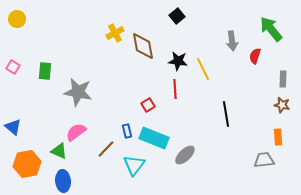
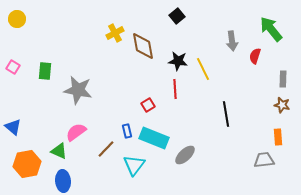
gray star: moved 2 px up
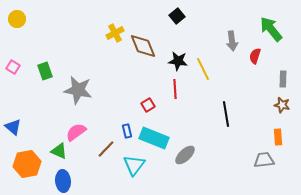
brown diamond: rotated 12 degrees counterclockwise
green rectangle: rotated 24 degrees counterclockwise
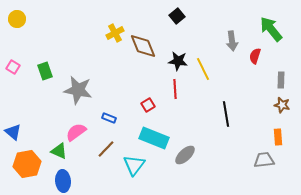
gray rectangle: moved 2 px left, 1 px down
blue triangle: moved 5 px down
blue rectangle: moved 18 px left, 13 px up; rotated 56 degrees counterclockwise
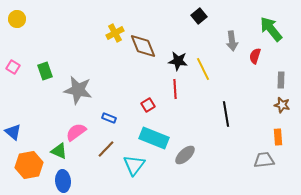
black square: moved 22 px right
orange hexagon: moved 2 px right, 1 px down
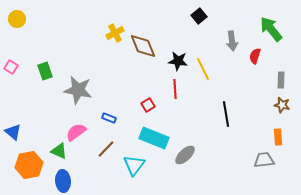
pink square: moved 2 px left
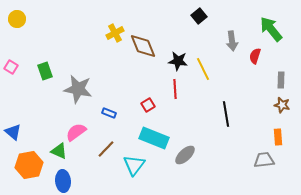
gray star: moved 1 px up
blue rectangle: moved 5 px up
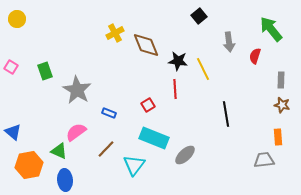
gray arrow: moved 3 px left, 1 px down
brown diamond: moved 3 px right, 1 px up
gray star: moved 1 px left, 1 px down; rotated 20 degrees clockwise
blue ellipse: moved 2 px right, 1 px up
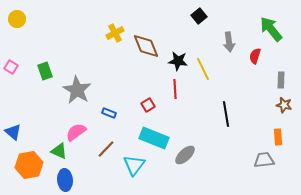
brown diamond: moved 1 px down
brown star: moved 2 px right
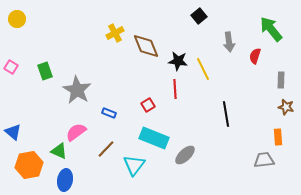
brown star: moved 2 px right, 2 px down
blue ellipse: rotated 15 degrees clockwise
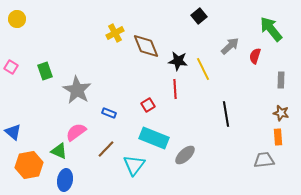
gray arrow: moved 1 px right, 4 px down; rotated 126 degrees counterclockwise
brown star: moved 5 px left, 6 px down
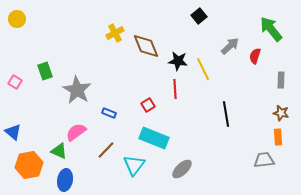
pink square: moved 4 px right, 15 px down
brown line: moved 1 px down
gray ellipse: moved 3 px left, 14 px down
